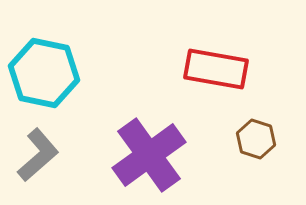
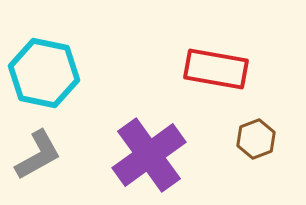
brown hexagon: rotated 21 degrees clockwise
gray L-shape: rotated 12 degrees clockwise
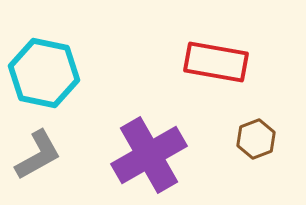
red rectangle: moved 7 px up
purple cross: rotated 6 degrees clockwise
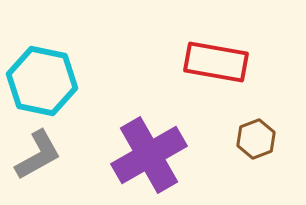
cyan hexagon: moved 2 px left, 8 px down
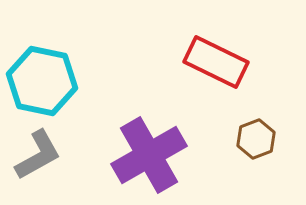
red rectangle: rotated 16 degrees clockwise
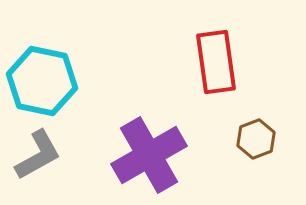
red rectangle: rotated 56 degrees clockwise
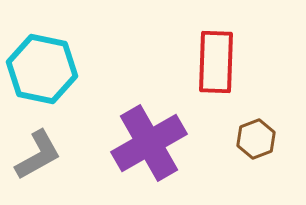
red rectangle: rotated 10 degrees clockwise
cyan hexagon: moved 12 px up
purple cross: moved 12 px up
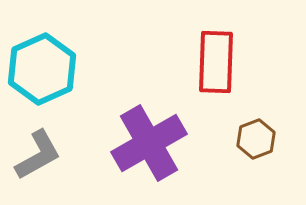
cyan hexagon: rotated 24 degrees clockwise
